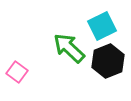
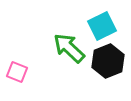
pink square: rotated 15 degrees counterclockwise
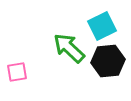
black hexagon: rotated 16 degrees clockwise
pink square: rotated 30 degrees counterclockwise
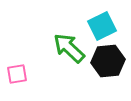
pink square: moved 2 px down
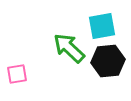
cyan square: rotated 16 degrees clockwise
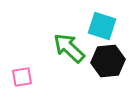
cyan square: rotated 28 degrees clockwise
pink square: moved 5 px right, 3 px down
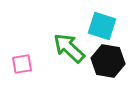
black hexagon: rotated 16 degrees clockwise
pink square: moved 13 px up
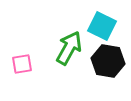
cyan square: rotated 8 degrees clockwise
green arrow: rotated 76 degrees clockwise
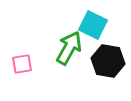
cyan square: moved 9 px left, 1 px up
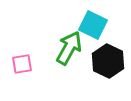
black hexagon: rotated 16 degrees clockwise
